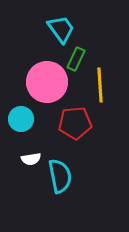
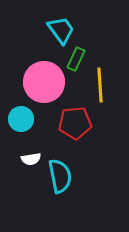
cyan trapezoid: moved 1 px down
pink circle: moved 3 px left
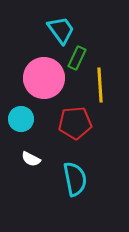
green rectangle: moved 1 px right, 1 px up
pink circle: moved 4 px up
white semicircle: rotated 36 degrees clockwise
cyan semicircle: moved 15 px right, 3 px down
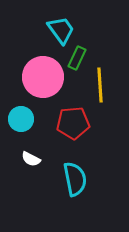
pink circle: moved 1 px left, 1 px up
red pentagon: moved 2 px left
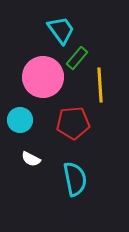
green rectangle: rotated 15 degrees clockwise
cyan circle: moved 1 px left, 1 px down
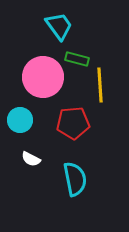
cyan trapezoid: moved 2 px left, 4 px up
green rectangle: moved 1 px down; rotated 65 degrees clockwise
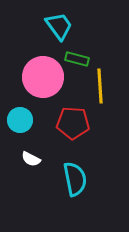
yellow line: moved 1 px down
red pentagon: rotated 8 degrees clockwise
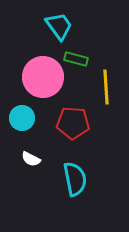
green rectangle: moved 1 px left
yellow line: moved 6 px right, 1 px down
cyan circle: moved 2 px right, 2 px up
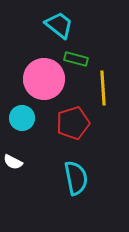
cyan trapezoid: moved 1 px up; rotated 16 degrees counterclockwise
pink circle: moved 1 px right, 2 px down
yellow line: moved 3 px left, 1 px down
red pentagon: rotated 20 degrees counterclockwise
white semicircle: moved 18 px left, 3 px down
cyan semicircle: moved 1 px right, 1 px up
